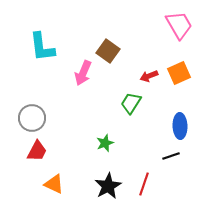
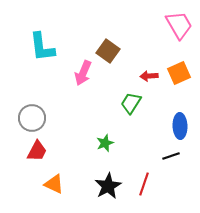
red arrow: rotated 18 degrees clockwise
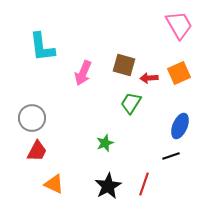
brown square: moved 16 px right, 14 px down; rotated 20 degrees counterclockwise
red arrow: moved 2 px down
blue ellipse: rotated 25 degrees clockwise
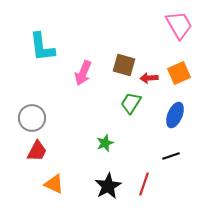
blue ellipse: moved 5 px left, 11 px up
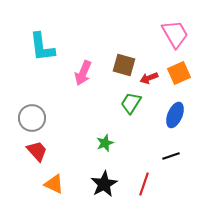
pink trapezoid: moved 4 px left, 9 px down
red arrow: rotated 18 degrees counterclockwise
red trapezoid: rotated 70 degrees counterclockwise
black star: moved 4 px left, 2 px up
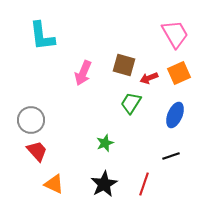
cyan L-shape: moved 11 px up
gray circle: moved 1 px left, 2 px down
